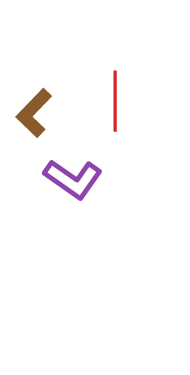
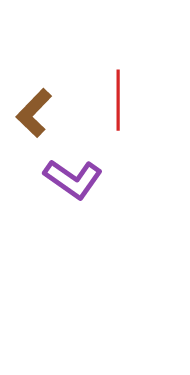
red line: moved 3 px right, 1 px up
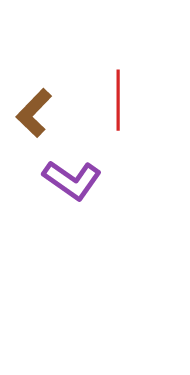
purple L-shape: moved 1 px left, 1 px down
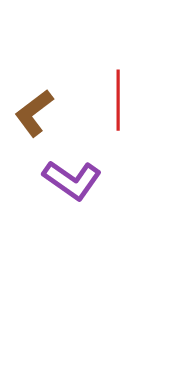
brown L-shape: rotated 9 degrees clockwise
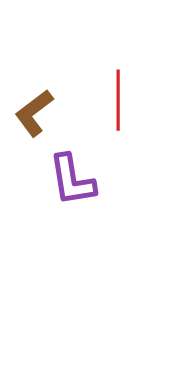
purple L-shape: rotated 46 degrees clockwise
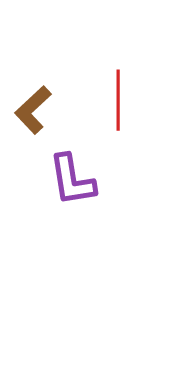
brown L-shape: moved 1 px left, 3 px up; rotated 6 degrees counterclockwise
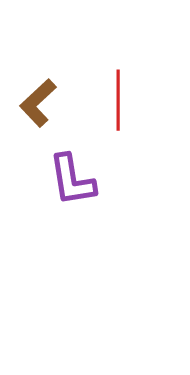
brown L-shape: moved 5 px right, 7 px up
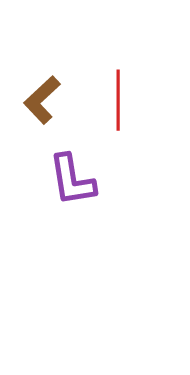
brown L-shape: moved 4 px right, 3 px up
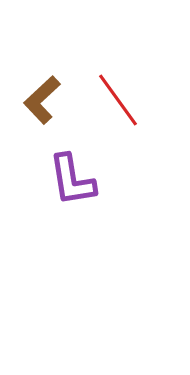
red line: rotated 36 degrees counterclockwise
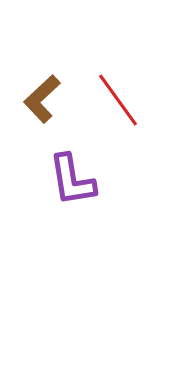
brown L-shape: moved 1 px up
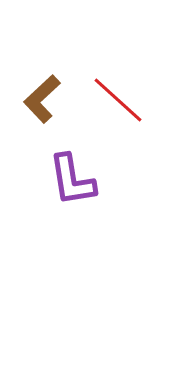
red line: rotated 12 degrees counterclockwise
